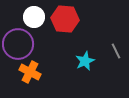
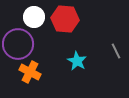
cyan star: moved 8 px left; rotated 18 degrees counterclockwise
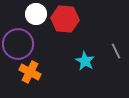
white circle: moved 2 px right, 3 px up
cyan star: moved 8 px right
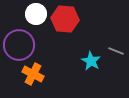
purple circle: moved 1 px right, 1 px down
gray line: rotated 42 degrees counterclockwise
cyan star: moved 6 px right
orange cross: moved 3 px right, 2 px down
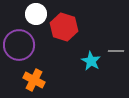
red hexagon: moved 1 px left, 8 px down; rotated 12 degrees clockwise
gray line: rotated 21 degrees counterclockwise
orange cross: moved 1 px right, 6 px down
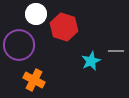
cyan star: rotated 18 degrees clockwise
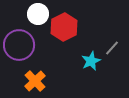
white circle: moved 2 px right
red hexagon: rotated 16 degrees clockwise
gray line: moved 4 px left, 3 px up; rotated 49 degrees counterclockwise
orange cross: moved 1 px right, 1 px down; rotated 20 degrees clockwise
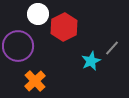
purple circle: moved 1 px left, 1 px down
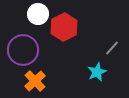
purple circle: moved 5 px right, 4 px down
cyan star: moved 6 px right, 11 px down
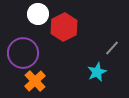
purple circle: moved 3 px down
